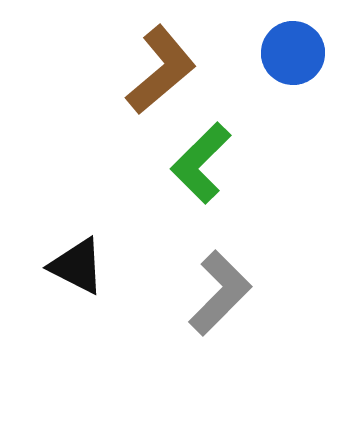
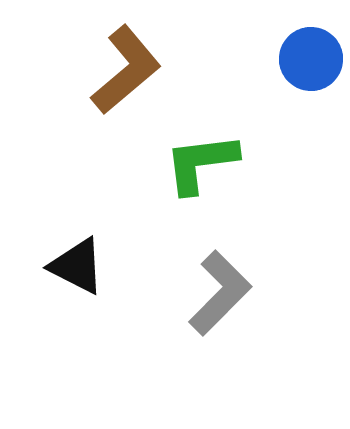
blue circle: moved 18 px right, 6 px down
brown L-shape: moved 35 px left
green L-shape: rotated 38 degrees clockwise
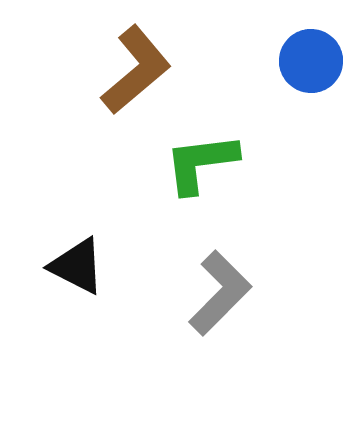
blue circle: moved 2 px down
brown L-shape: moved 10 px right
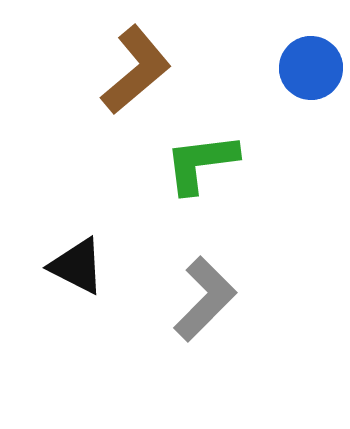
blue circle: moved 7 px down
gray L-shape: moved 15 px left, 6 px down
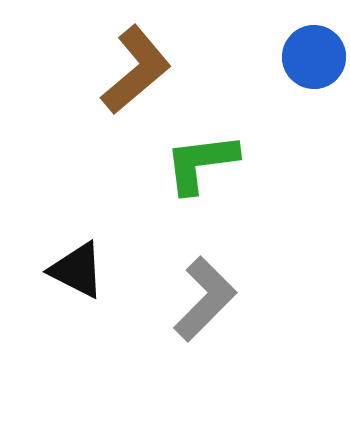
blue circle: moved 3 px right, 11 px up
black triangle: moved 4 px down
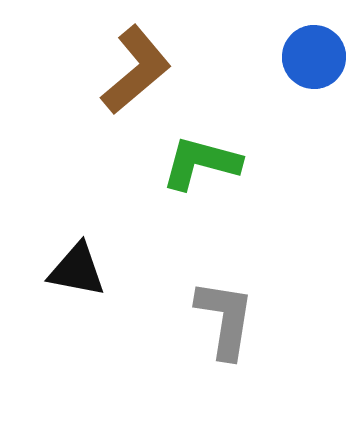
green L-shape: rotated 22 degrees clockwise
black triangle: rotated 16 degrees counterclockwise
gray L-shape: moved 20 px right, 20 px down; rotated 36 degrees counterclockwise
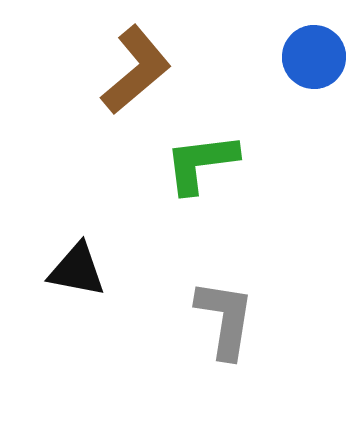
green L-shape: rotated 22 degrees counterclockwise
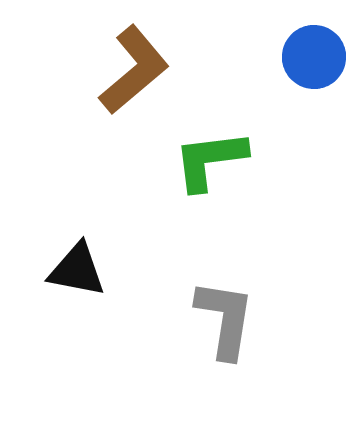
brown L-shape: moved 2 px left
green L-shape: moved 9 px right, 3 px up
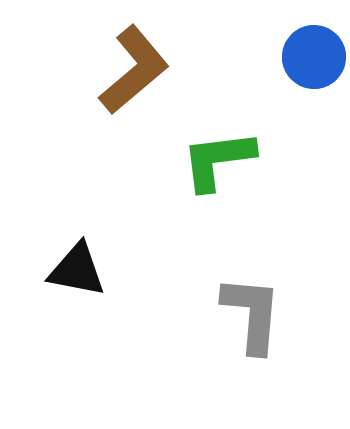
green L-shape: moved 8 px right
gray L-shape: moved 27 px right, 5 px up; rotated 4 degrees counterclockwise
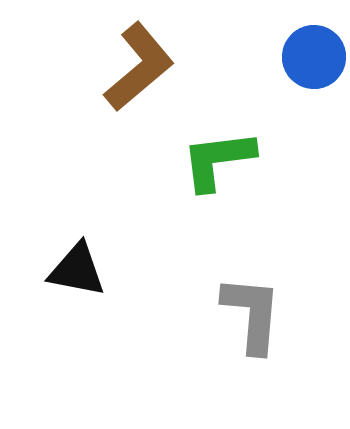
brown L-shape: moved 5 px right, 3 px up
